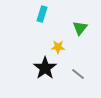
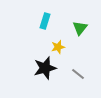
cyan rectangle: moved 3 px right, 7 px down
yellow star: rotated 16 degrees counterclockwise
black star: rotated 20 degrees clockwise
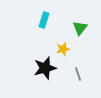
cyan rectangle: moved 1 px left, 1 px up
yellow star: moved 5 px right, 2 px down
gray line: rotated 32 degrees clockwise
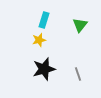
green triangle: moved 3 px up
yellow star: moved 24 px left, 9 px up
black star: moved 1 px left, 1 px down
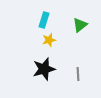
green triangle: rotated 14 degrees clockwise
yellow star: moved 10 px right
gray line: rotated 16 degrees clockwise
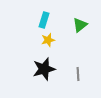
yellow star: moved 1 px left
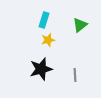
black star: moved 3 px left
gray line: moved 3 px left, 1 px down
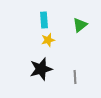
cyan rectangle: rotated 21 degrees counterclockwise
gray line: moved 2 px down
